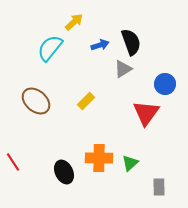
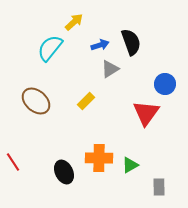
gray triangle: moved 13 px left
green triangle: moved 2 px down; rotated 12 degrees clockwise
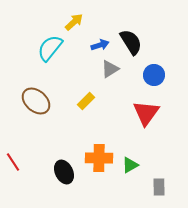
black semicircle: rotated 12 degrees counterclockwise
blue circle: moved 11 px left, 9 px up
